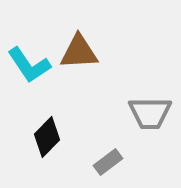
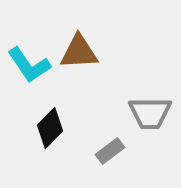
black diamond: moved 3 px right, 9 px up
gray rectangle: moved 2 px right, 11 px up
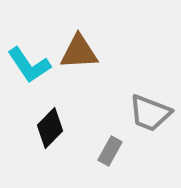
gray trapezoid: rotated 21 degrees clockwise
gray rectangle: rotated 24 degrees counterclockwise
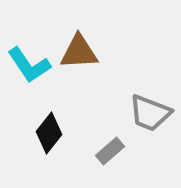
black diamond: moved 1 px left, 5 px down; rotated 6 degrees counterclockwise
gray rectangle: rotated 20 degrees clockwise
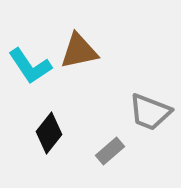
brown triangle: moved 1 px up; rotated 9 degrees counterclockwise
cyan L-shape: moved 1 px right, 1 px down
gray trapezoid: moved 1 px up
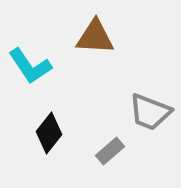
brown triangle: moved 16 px right, 14 px up; rotated 15 degrees clockwise
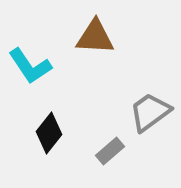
gray trapezoid: rotated 123 degrees clockwise
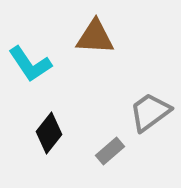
cyan L-shape: moved 2 px up
